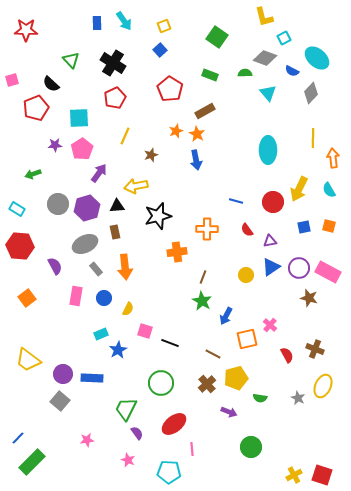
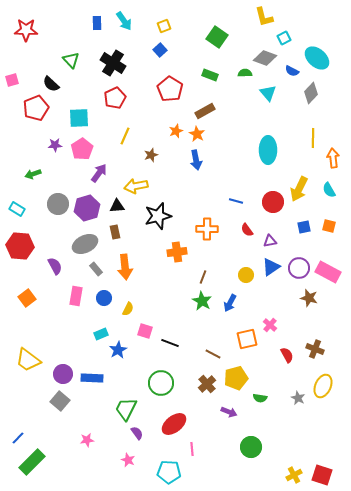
blue arrow at (226, 316): moved 4 px right, 13 px up
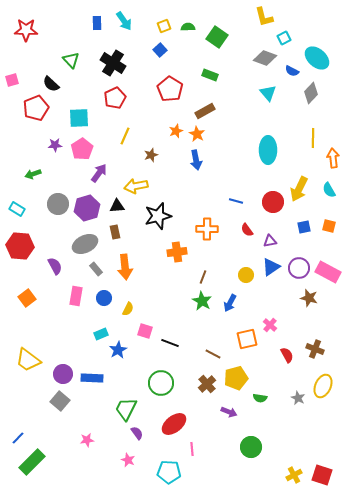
green semicircle at (245, 73): moved 57 px left, 46 px up
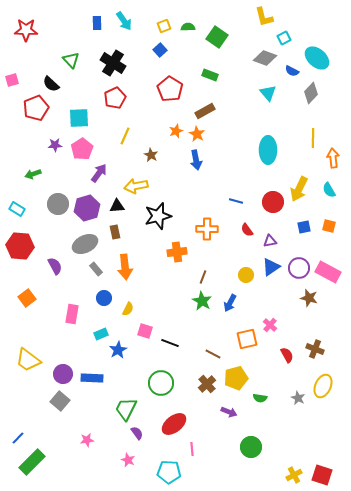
brown star at (151, 155): rotated 24 degrees counterclockwise
pink rectangle at (76, 296): moved 4 px left, 18 px down
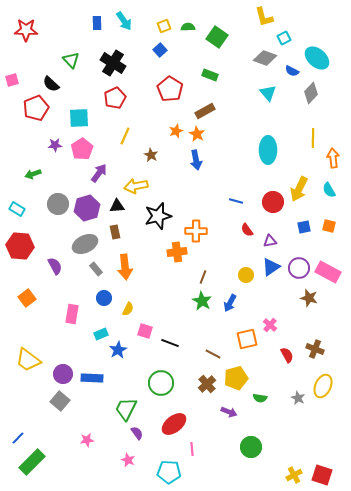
orange cross at (207, 229): moved 11 px left, 2 px down
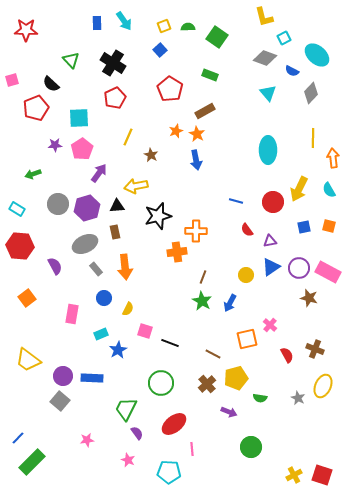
cyan ellipse at (317, 58): moved 3 px up
yellow line at (125, 136): moved 3 px right, 1 px down
purple circle at (63, 374): moved 2 px down
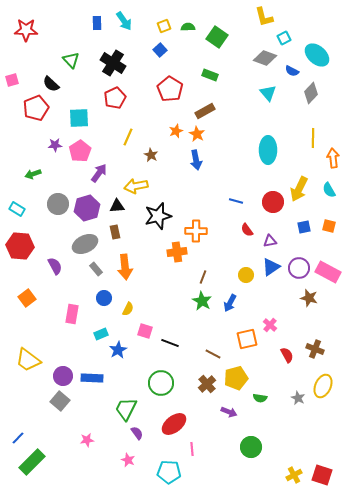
pink pentagon at (82, 149): moved 2 px left, 2 px down
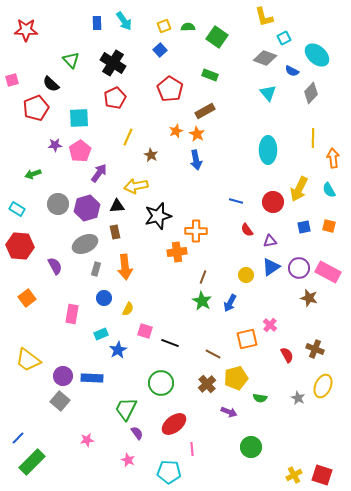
gray rectangle at (96, 269): rotated 56 degrees clockwise
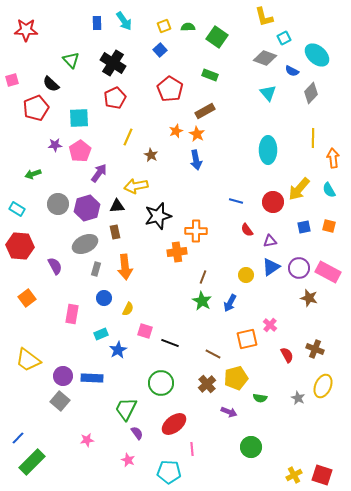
yellow arrow at (299, 189): rotated 15 degrees clockwise
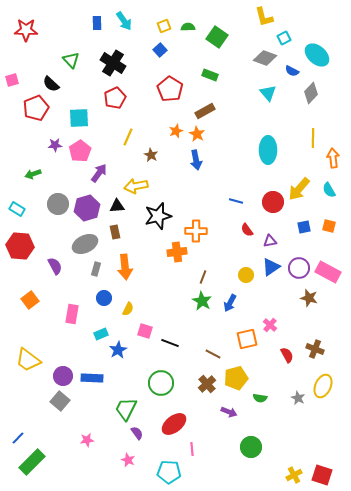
orange square at (27, 298): moved 3 px right, 2 px down
